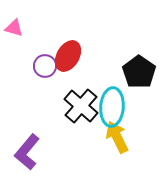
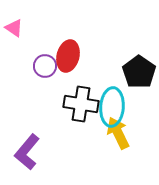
pink triangle: rotated 18 degrees clockwise
red ellipse: rotated 16 degrees counterclockwise
black cross: moved 2 px up; rotated 32 degrees counterclockwise
yellow arrow: moved 1 px right, 4 px up
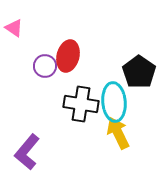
cyan ellipse: moved 2 px right, 5 px up; rotated 9 degrees counterclockwise
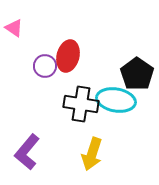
black pentagon: moved 2 px left, 2 px down
cyan ellipse: moved 2 px right, 2 px up; rotated 75 degrees counterclockwise
yellow arrow: moved 26 px left, 21 px down; rotated 136 degrees counterclockwise
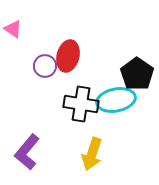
pink triangle: moved 1 px left, 1 px down
cyan ellipse: rotated 21 degrees counterclockwise
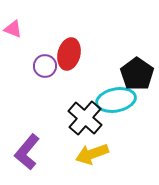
pink triangle: rotated 12 degrees counterclockwise
red ellipse: moved 1 px right, 2 px up
black cross: moved 4 px right, 14 px down; rotated 32 degrees clockwise
yellow arrow: rotated 52 degrees clockwise
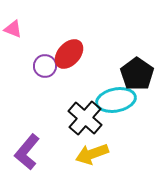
red ellipse: rotated 28 degrees clockwise
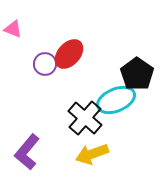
purple circle: moved 2 px up
cyan ellipse: rotated 12 degrees counterclockwise
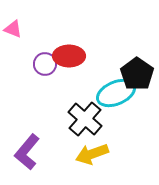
red ellipse: moved 2 px down; rotated 48 degrees clockwise
cyan ellipse: moved 7 px up
black cross: moved 1 px down
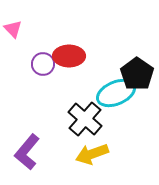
pink triangle: rotated 24 degrees clockwise
purple circle: moved 2 px left
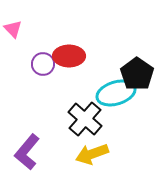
cyan ellipse: rotated 6 degrees clockwise
